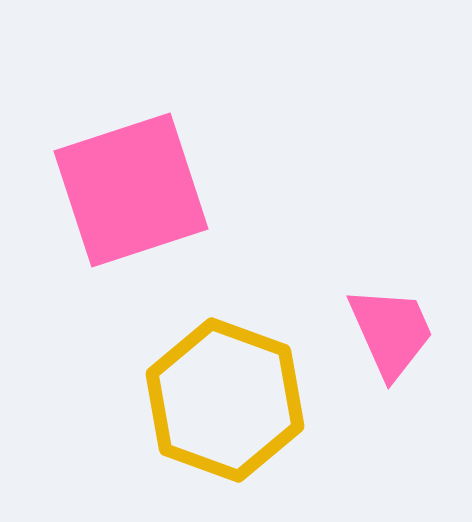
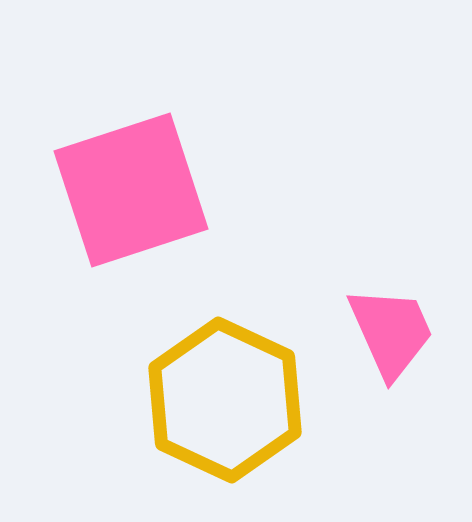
yellow hexagon: rotated 5 degrees clockwise
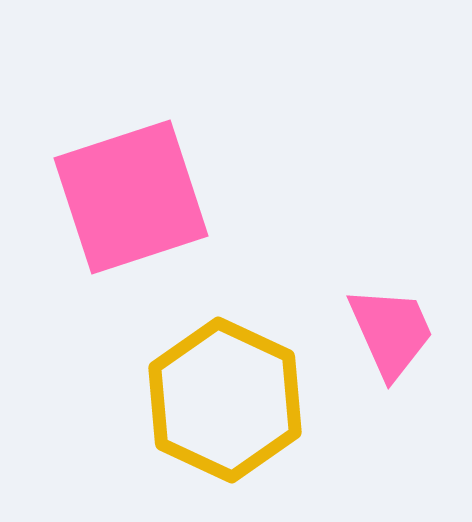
pink square: moved 7 px down
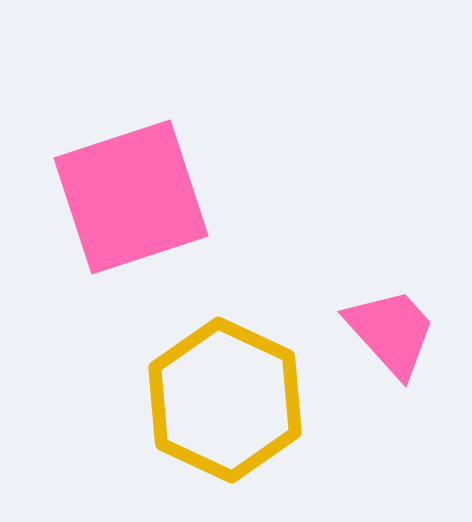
pink trapezoid: rotated 18 degrees counterclockwise
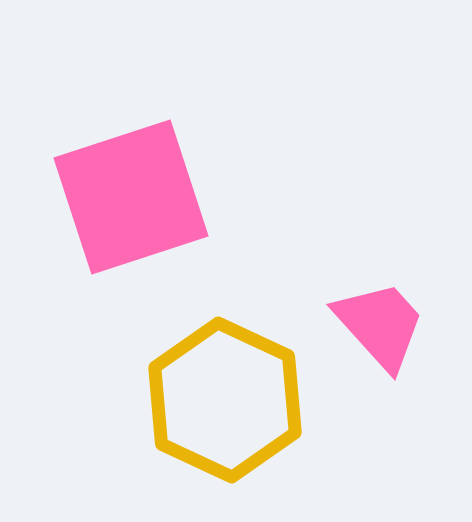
pink trapezoid: moved 11 px left, 7 px up
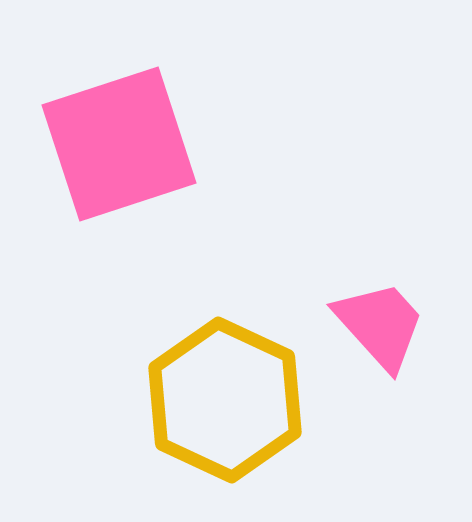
pink square: moved 12 px left, 53 px up
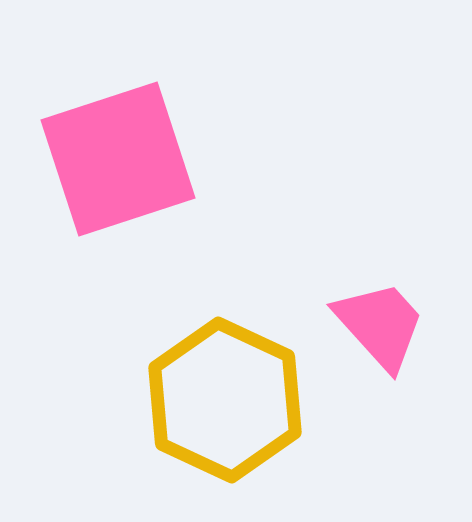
pink square: moved 1 px left, 15 px down
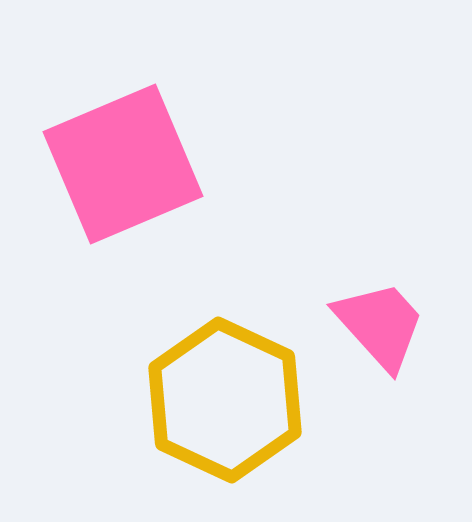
pink square: moved 5 px right, 5 px down; rotated 5 degrees counterclockwise
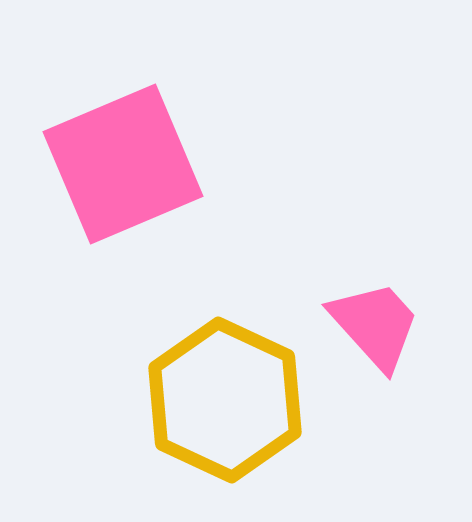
pink trapezoid: moved 5 px left
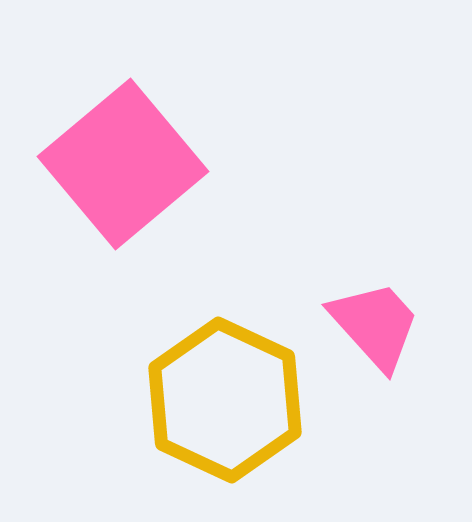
pink square: rotated 17 degrees counterclockwise
